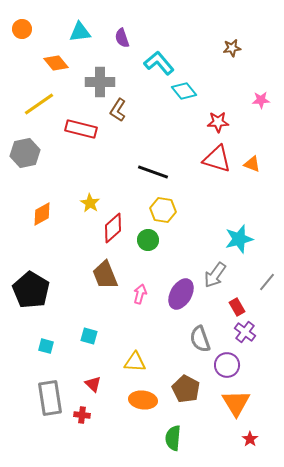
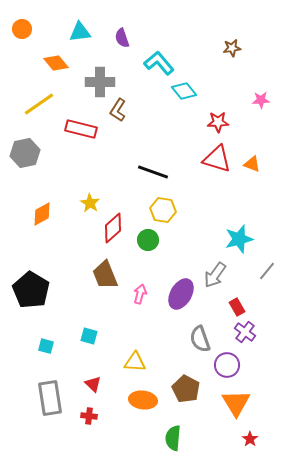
gray line at (267, 282): moved 11 px up
red cross at (82, 415): moved 7 px right, 1 px down
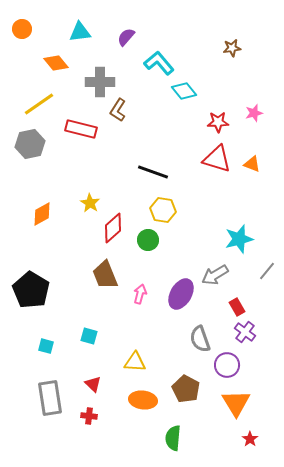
purple semicircle at (122, 38): moved 4 px right, 1 px up; rotated 60 degrees clockwise
pink star at (261, 100): moved 7 px left, 13 px down; rotated 12 degrees counterclockwise
gray hexagon at (25, 153): moved 5 px right, 9 px up
gray arrow at (215, 275): rotated 24 degrees clockwise
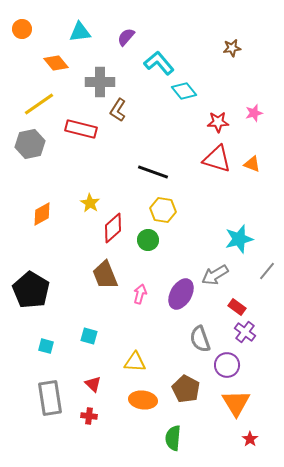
red rectangle at (237, 307): rotated 24 degrees counterclockwise
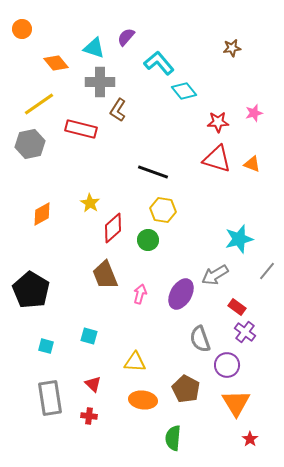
cyan triangle at (80, 32): moved 14 px right, 16 px down; rotated 25 degrees clockwise
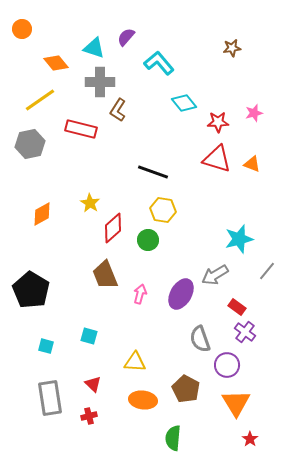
cyan diamond at (184, 91): moved 12 px down
yellow line at (39, 104): moved 1 px right, 4 px up
red cross at (89, 416): rotated 21 degrees counterclockwise
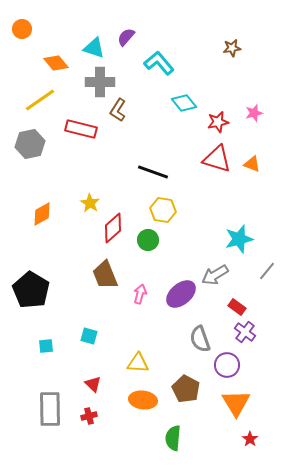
red star at (218, 122): rotated 10 degrees counterclockwise
purple ellipse at (181, 294): rotated 20 degrees clockwise
cyan square at (46, 346): rotated 21 degrees counterclockwise
yellow triangle at (135, 362): moved 3 px right, 1 px down
gray rectangle at (50, 398): moved 11 px down; rotated 8 degrees clockwise
